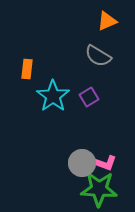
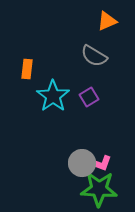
gray semicircle: moved 4 px left
pink L-shape: moved 5 px left
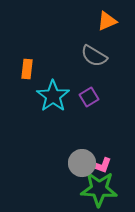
pink L-shape: moved 2 px down
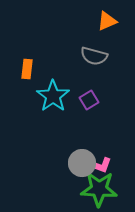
gray semicircle: rotated 16 degrees counterclockwise
purple square: moved 3 px down
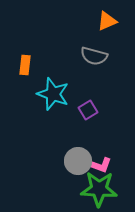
orange rectangle: moved 2 px left, 4 px up
cyan star: moved 2 px up; rotated 16 degrees counterclockwise
purple square: moved 1 px left, 10 px down
gray circle: moved 4 px left, 2 px up
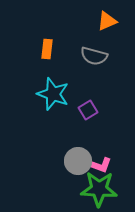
orange rectangle: moved 22 px right, 16 px up
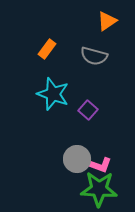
orange triangle: rotated 10 degrees counterclockwise
orange rectangle: rotated 30 degrees clockwise
purple square: rotated 18 degrees counterclockwise
gray circle: moved 1 px left, 2 px up
